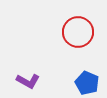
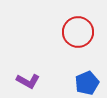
blue pentagon: rotated 25 degrees clockwise
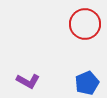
red circle: moved 7 px right, 8 px up
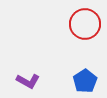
blue pentagon: moved 2 px left, 2 px up; rotated 10 degrees counterclockwise
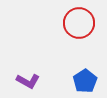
red circle: moved 6 px left, 1 px up
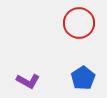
blue pentagon: moved 2 px left, 3 px up
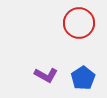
purple L-shape: moved 18 px right, 6 px up
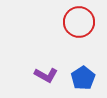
red circle: moved 1 px up
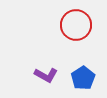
red circle: moved 3 px left, 3 px down
